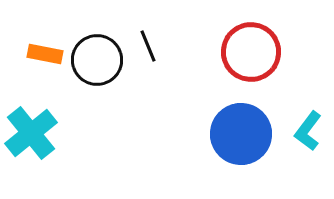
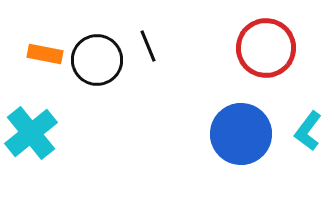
red circle: moved 15 px right, 4 px up
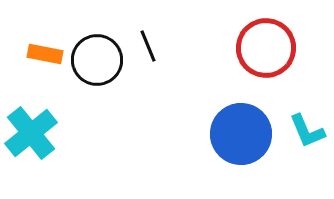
cyan L-shape: moved 1 px left; rotated 60 degrees counterclockwise
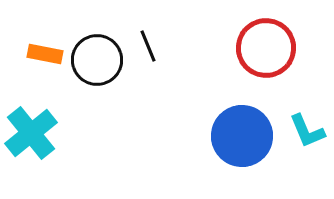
blue circle: moved 1 px right, 2 px down
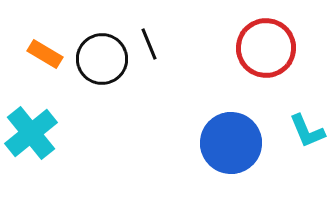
black line: moved 1 px right, 2 px up
orange rectangle: rotated 20 degrees clockwise
black circle: moved 5 px right, 1 px up
blue circle: moved 11 px left, 7 px down
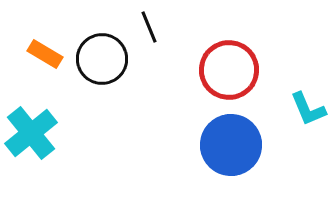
black line: moved 17 px up
red circle: moved 37 px left, 22 px down
cyan L-shape: moved 1 px right, 22 px up
blue circle: moved 2 px down
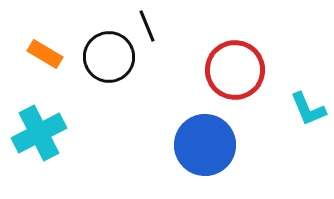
black line: moved 2 px left, 1 px up
black circle: moved 7 px right, 2 px up
red circle: moved 6 px right
cyan cross: moved 8 px right; rotated 12 degrees clockwise
blue circle: moved 26 px left
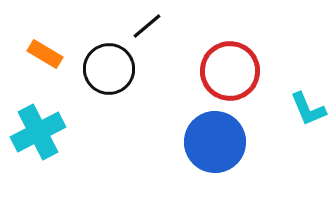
black line: rotated 72 degrees clockwise
black circle: moved 12 px down
red circle: moved 5 px left, 1 px down
cyan cross: moved 1 px left, 1 px up
blue circle: moved 10 px right, 3 px up
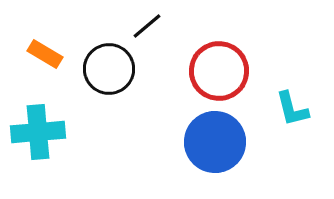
red circle: moved 11 px left
cyan L-shape: moved 16 px left; rotated 9 degrees clockwise
cyan cross: rotated 22 degrees clockwise
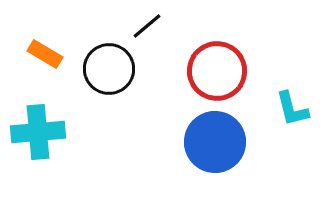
red circle: moved 2 px left
